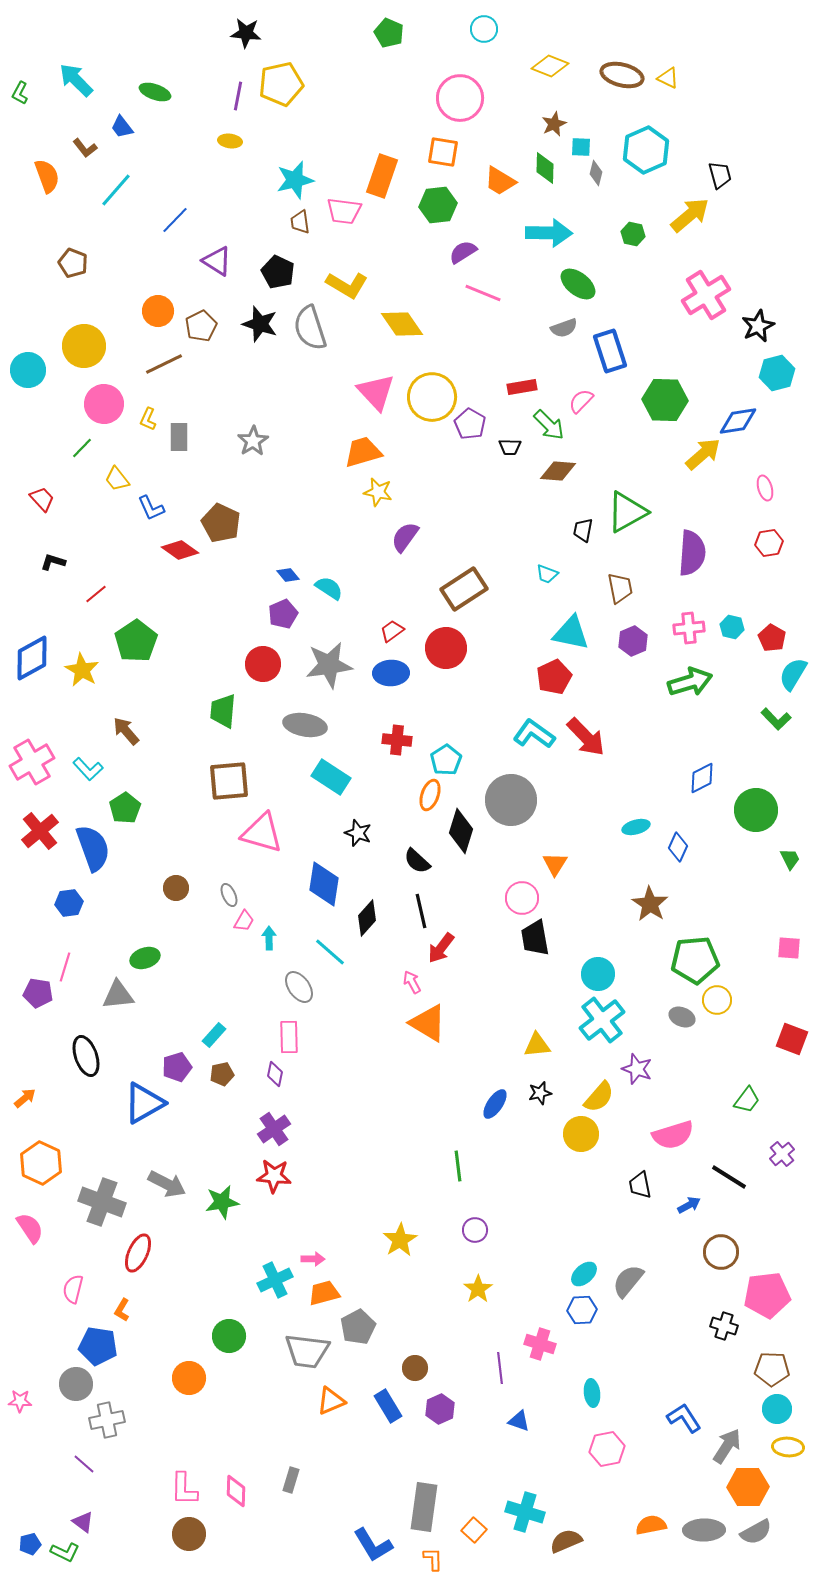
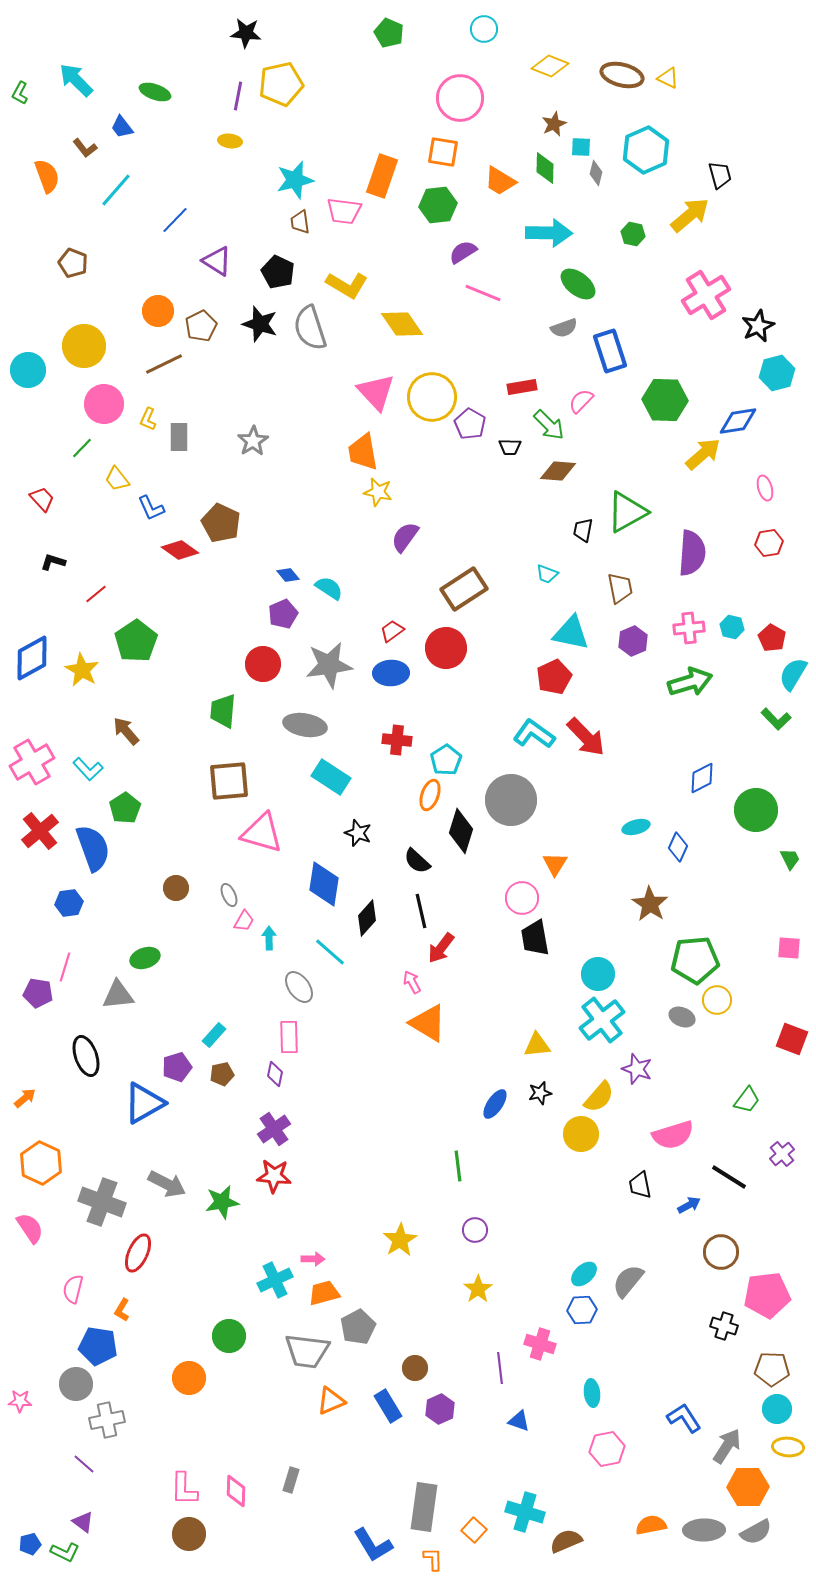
orange trapezoid at (363, 452): rotated 84 degrees counterclockwise
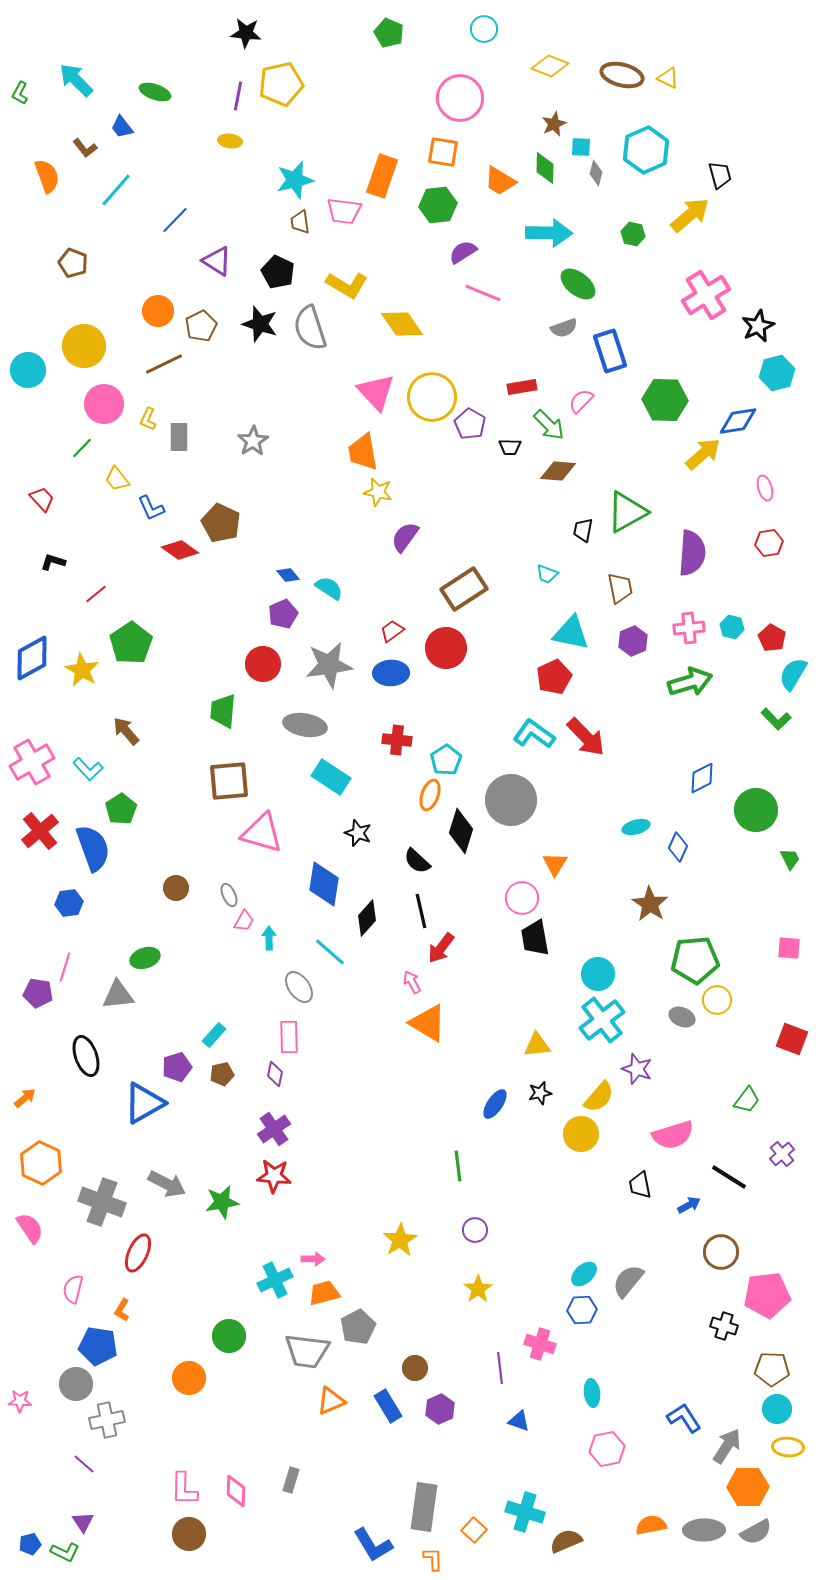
green pentagon at (136, 641): moved 5 px left, 2 px down
green pentagon at (125, 808): moved 4 px left, 1 px down
purple triangle at (83, 1522): rotated 20 degrees clockwise
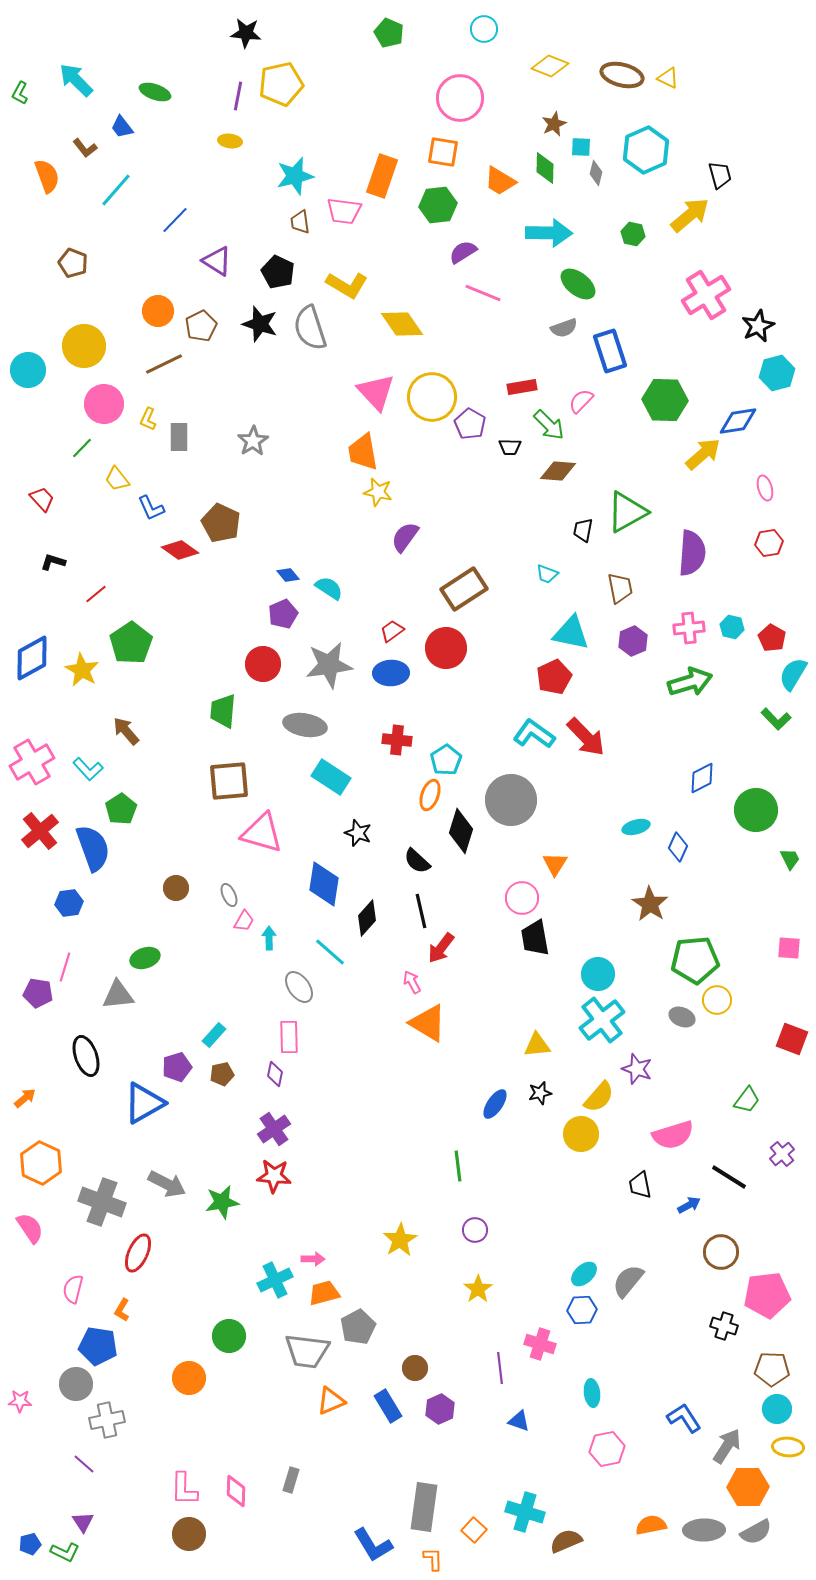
cyan star at (295, 180): moved 4 px up
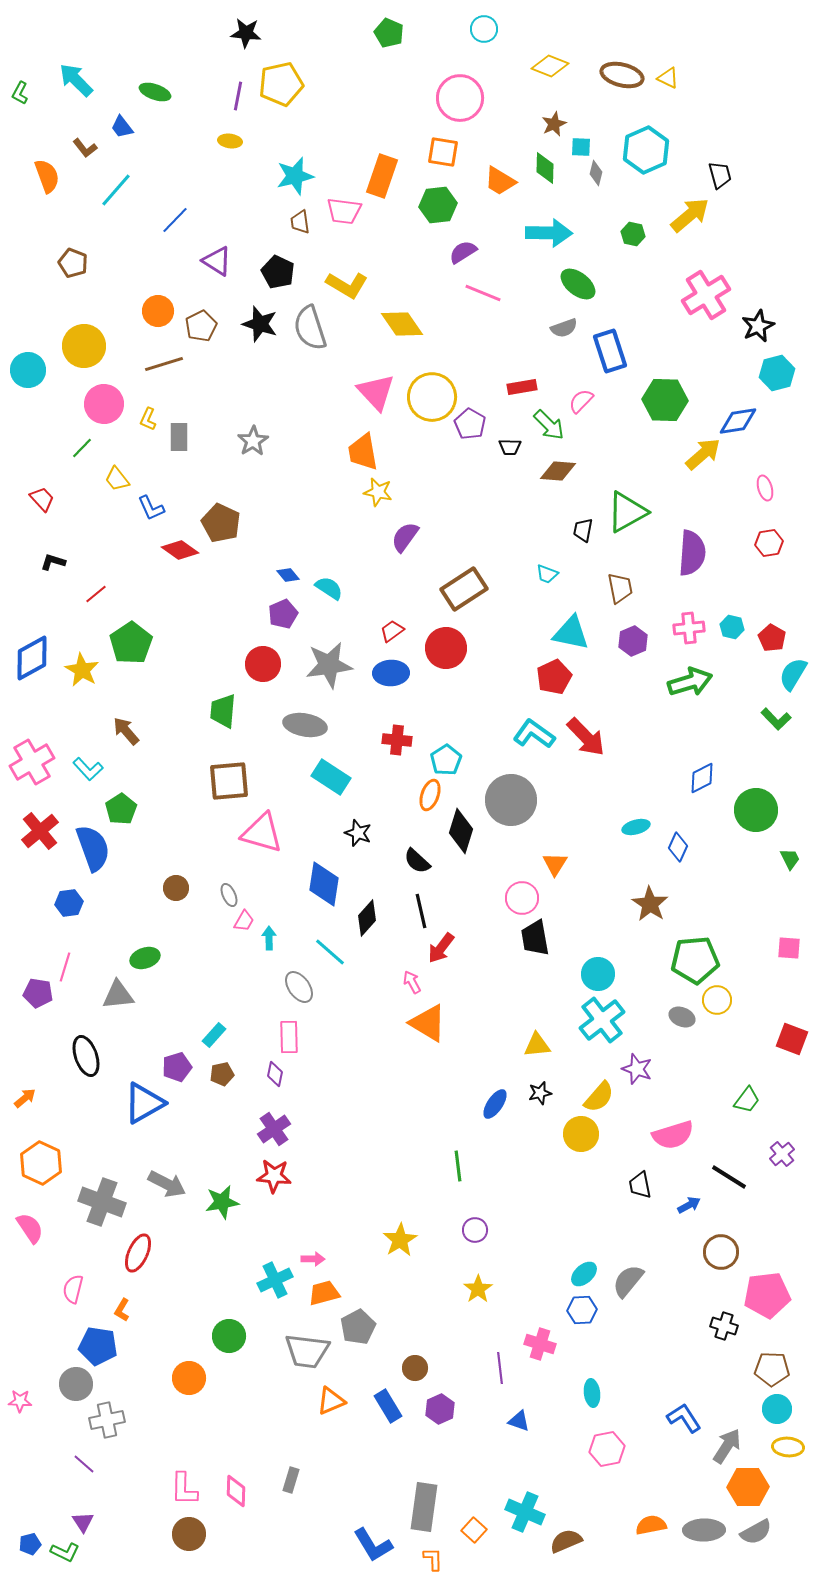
brown line at (164, 364): rotated 9 degrees clockwise
cyan cross at (525, 1512): rotated 6 degrees clockwise
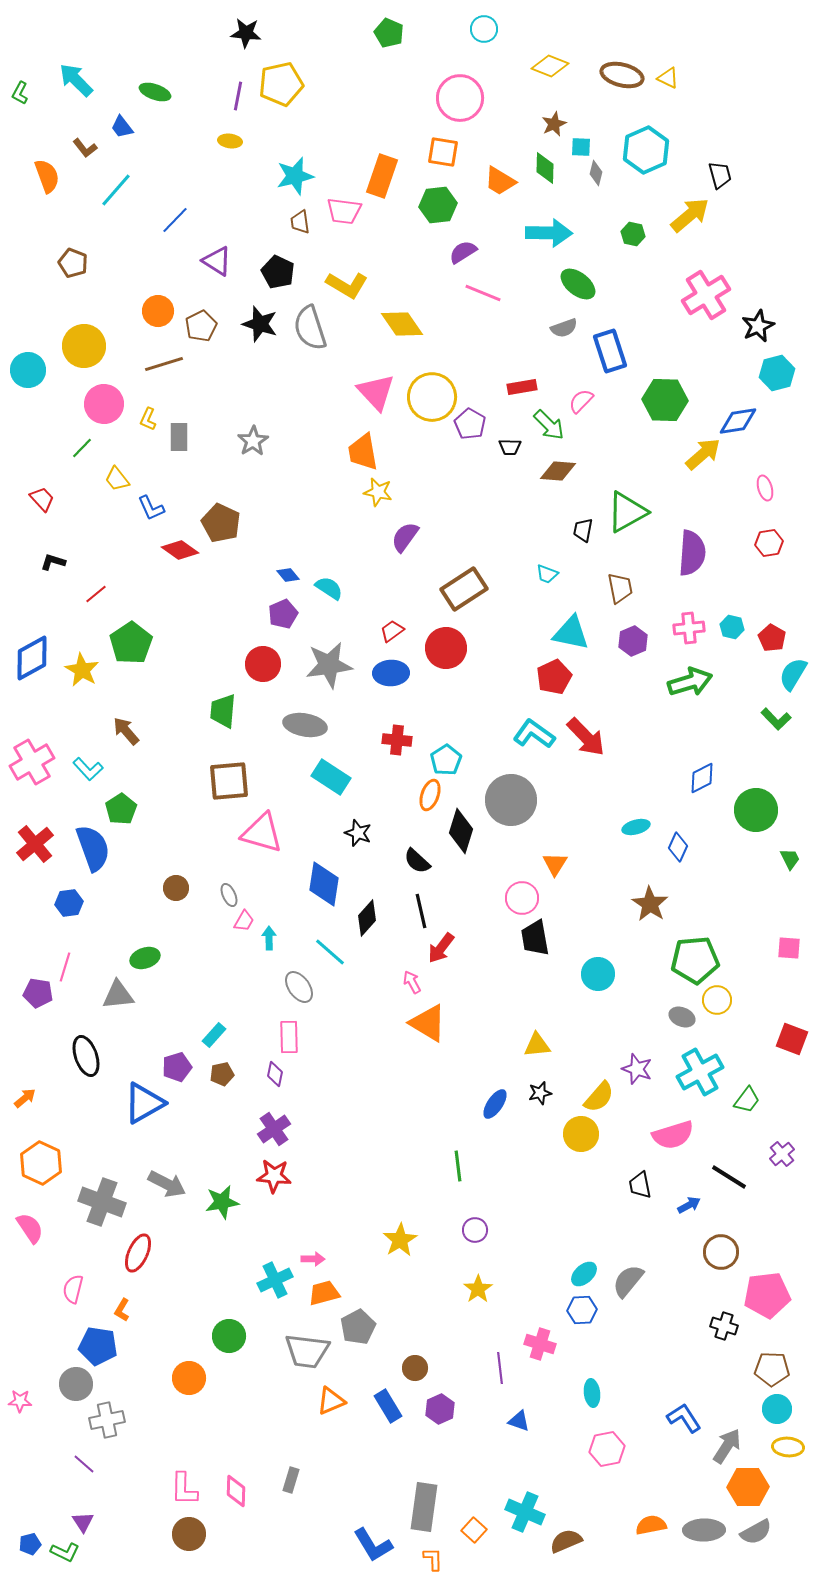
red cross at (40, 831): moved 5 px left, 13 px down
cyan cross at (602, 1020): moved 98 px right, 52 px down; rotated 9 degrees clockwise
